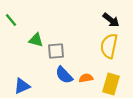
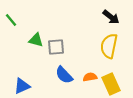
black arrow: moved 3 px up
gray square: moved 4 px up
orange semicircle: moved 4 px right, 1 px up
yellow rectangle: rotated 40 degrees counterclockwise
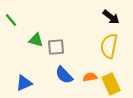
blue triangle: moved 2 px right, 3 px up
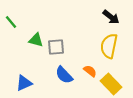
green line: moved 2 px down
orange semicircle: moved 6 px up; rotated 48 degrees clockwise
yellow rectangle: rotated 20 degrees counterclockwise
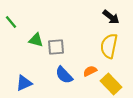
orange semicircle: rotated 64 degrees counterclockwise
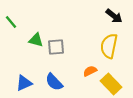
black arrow: moved 3 px right, 1 px up
blue semicircle: moved 10 px left, 7 px down
